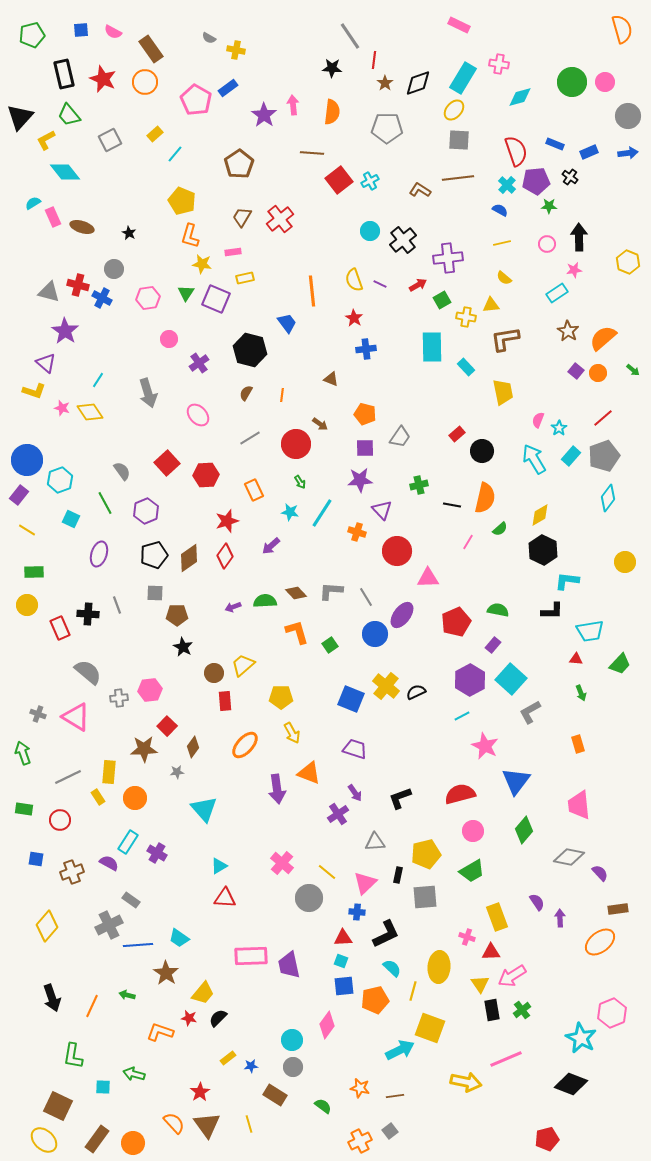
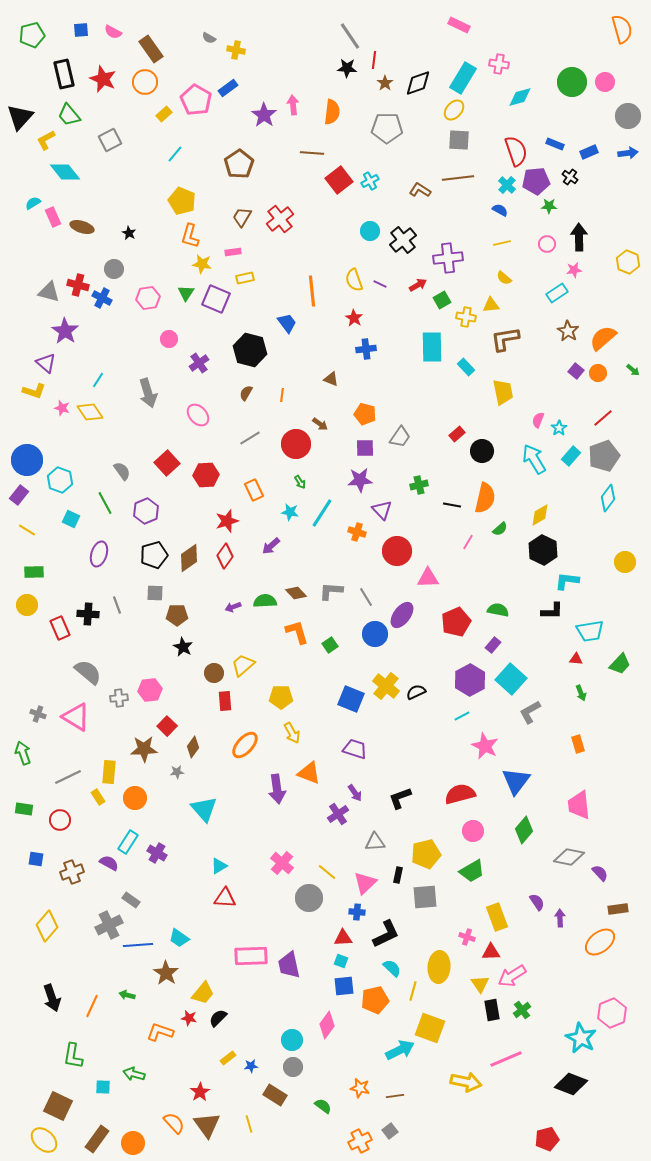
black star at (332, 68): moved 15 px right
yellow rectangle at (155, 134): moved 9 px right, 20 px up
cyan hexagon at (60, 480): rotated 20 degrees counterclockwise
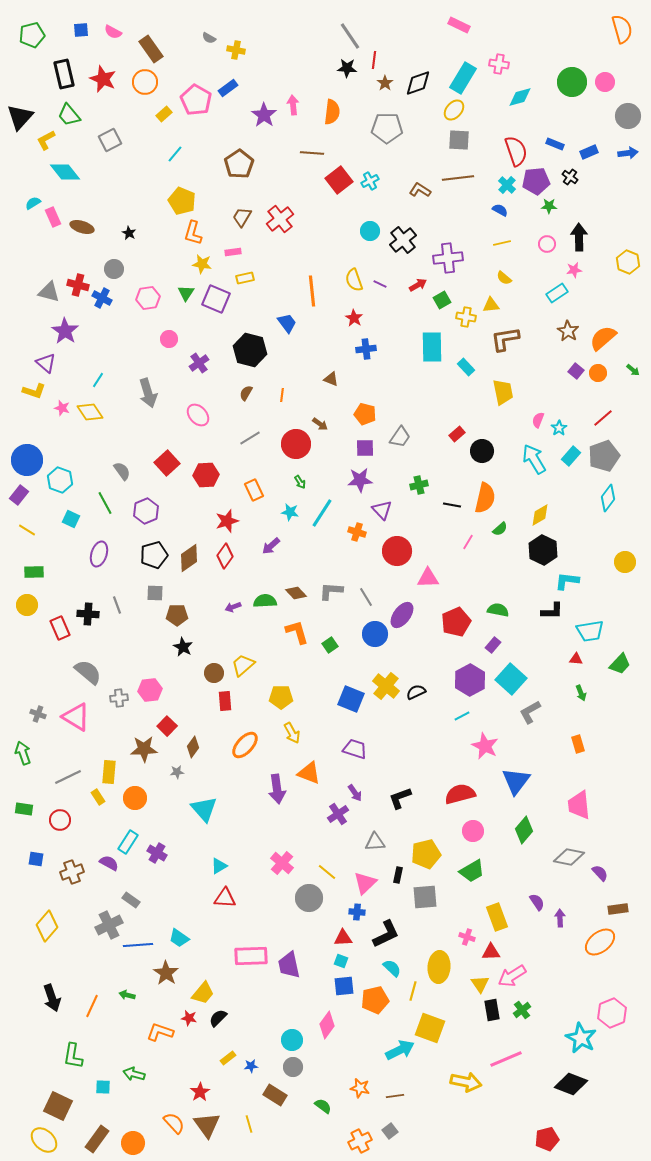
orange L-shape at (190, 236): moved 3 px right, 3 px up
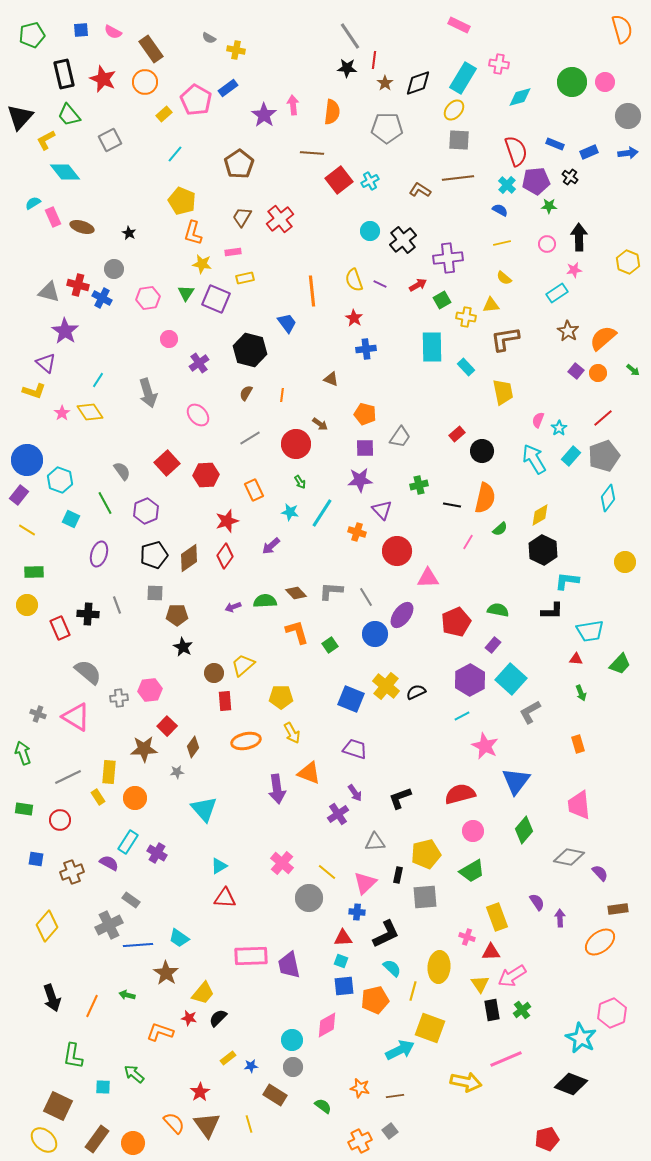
pink star at (62, 408): moved 5 px down; rotated 21 degrees clockwise
orange ellipse at (245, 745): moved 1 px right, 4 px up; rotated 36 degrees clockwise
pink diamond at (327, 1025): rotated 24 degrees clockwise
green arrow at (134, 1074): rotated 25 degrees clockwise
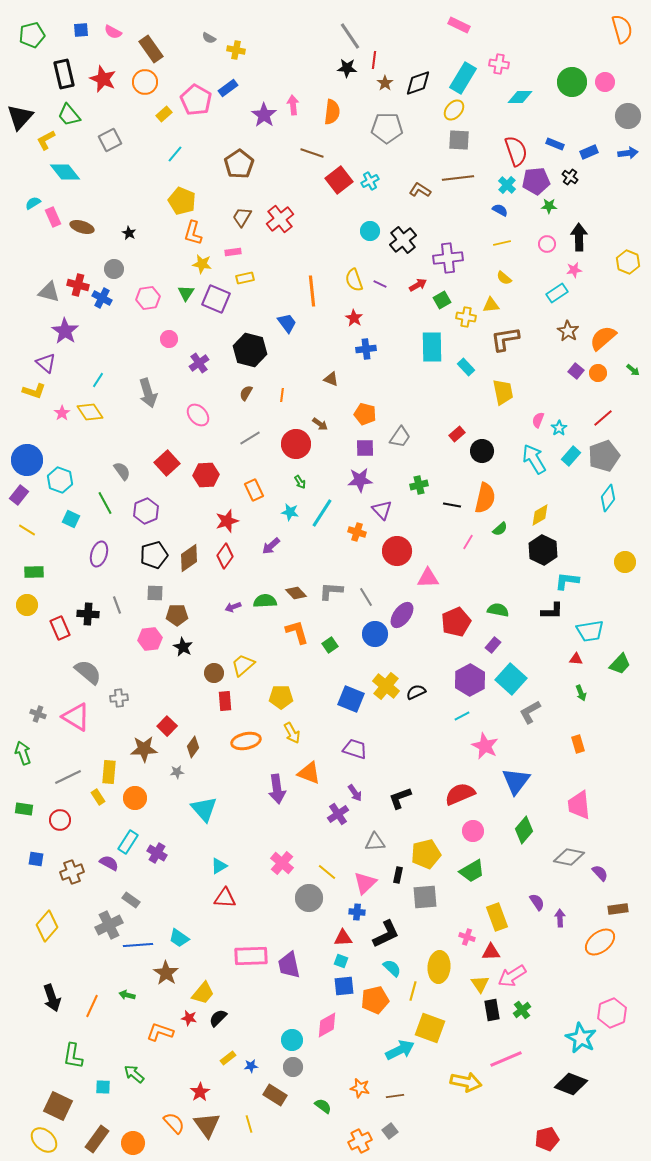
cyan diamond at (520, 97): rotated 15 degrees clockwise
brown line at (312, 153): rotated 15 degrees clockwise
pink hexagon at (150, 690): moved 51 px up
red semicircle at (460, 794): rotated 8 degrees counterclockwise
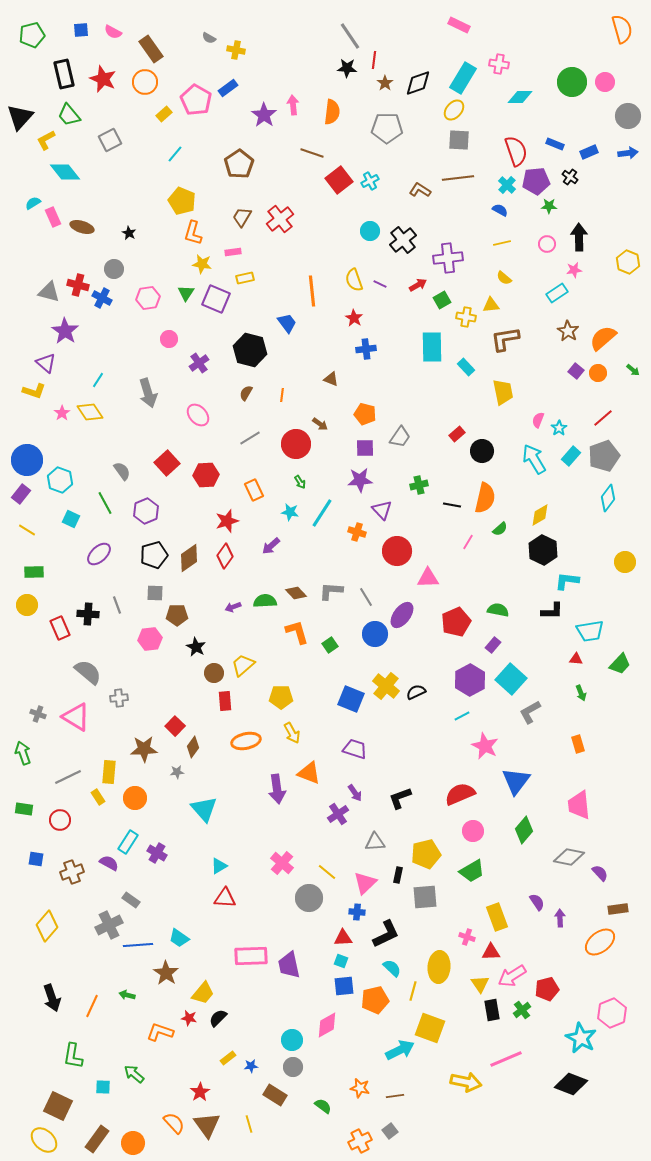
purple rectangle at (19, 495): moved 2 px right, 1 px up
purple ellipse at (99, 554): rotated 30 degrees clockwise
black star at (183, 647): moved 13 px right
red square at (167, 726): moved 8 px right
red pentagon at (547, 1139): moved 150 px up
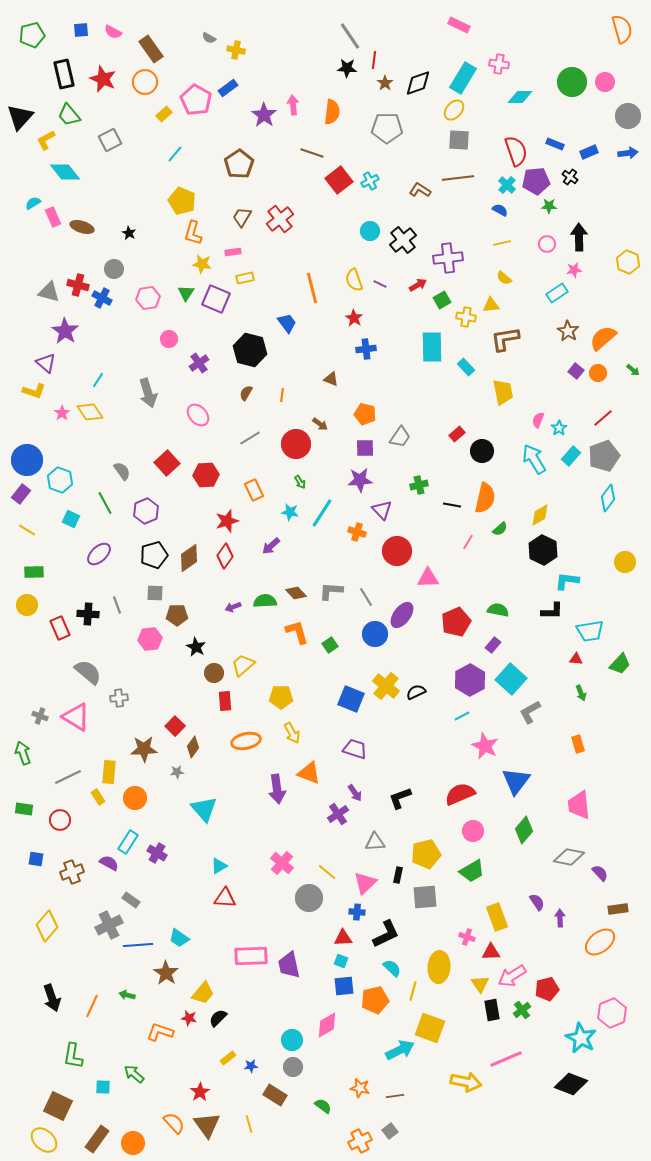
orange line at (312, 291): moved 3 px up; rotated 8 degrees counterclockwise
gray cross at (38, 714): moved 2 px right, 2 px down
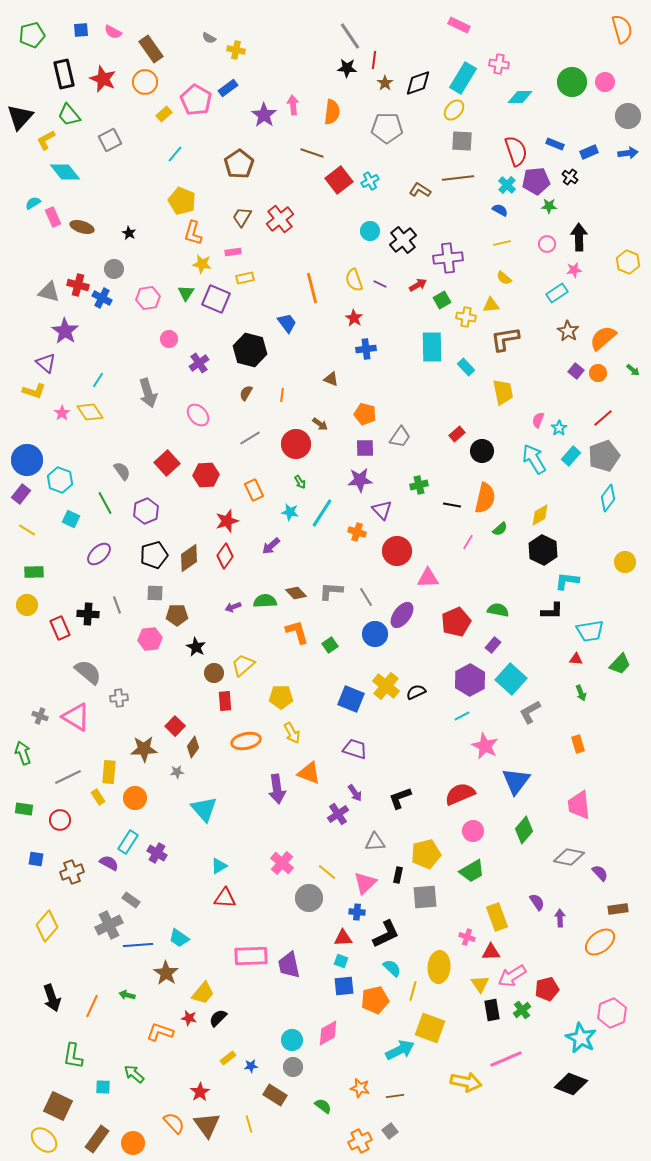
gray square at (459, 140): moved 3 px right, 1 px down
pink diamond at (327, 1025): moved 1 px right, 8 px down
